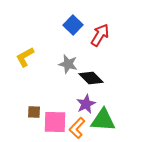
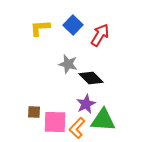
yellow L-shape: moved 15 px right, 29 px up; rotated 25 degrees clockwise
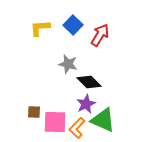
black diamond: moved 2 px left, 4 px down
green triangle: rotated 20 degrees clockwise
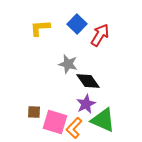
blue square: moved 4 px right, 1 px up
black diamond: moved 1 px left, 1 px up; rotated 10 degrees clockwise
pink square: rotated 15 degrees clockwise
orange L-shape: moved 3 px left
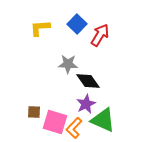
gray star: rotated 12 degrees counterclockwise
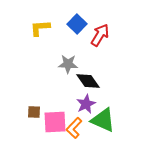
pink square: rotated 20 degrees counterclockwise
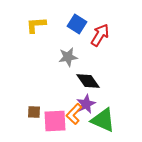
blue square: rotated 12 degrees counterclockwise
yellow L-shape: moved 4 px left, 3 px up
gray star: moved 7 px up; rotated 12 degrees counterclockwise
pink square: moved 1 px up
orange L-shape: moved 14 px up
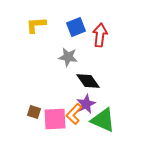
blue square: moved 1 px left, 3 px down; rotated 36 degrees clockwise
red arrow: rotated 25 degrees counterclockwise
gray star: rotated 18 degrees clockwise
brown square: rotated 16 degrees clockwise
pink square: moved 2 px up
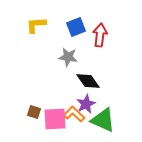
orange L-shape: rotated 90 degrees clockwise
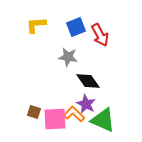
red arrow: rotated 145 degrees clockwise
purple star: rotated 18 degrees counterclockwise
